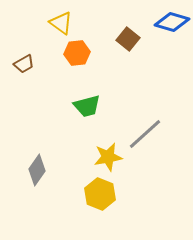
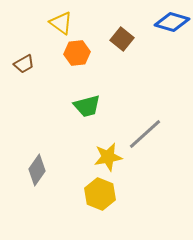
brown square: moved 6 px left
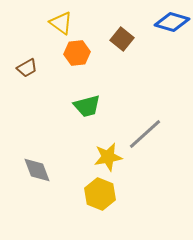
brown trapezoid: moved 3 px right, 4 px down
gray diamond: rotated 56 degrees counterclockwise
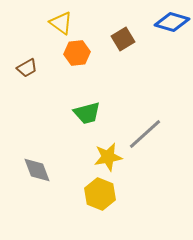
brown square: moved 1 px right; rotated 20 degrees clockwise
green trapezoid: moved 7 px down
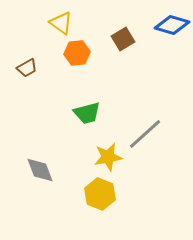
blue diamond: moved 3 px down
gray diamond: moved 3 px right
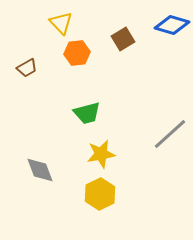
yellow triangle: rotated 10 degrees clockwise
gray line: moved 25 px right
yellow star: moved 7 px left, 3 px up
yellow hexagon: rotated 12 degrees clockwise
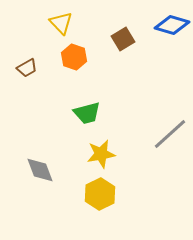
orange hexagon: moved 3 px left, 4 px down; rotated 25 degrees clockwise
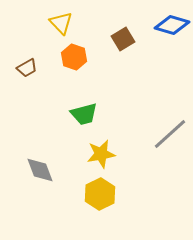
green trapezoid: moved 3 px left, 1 px down
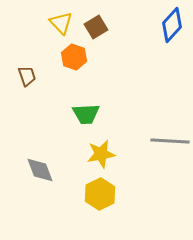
blue diamond: rotated 64 degrees counterclockwise
brown square: moved 27 px left, 12 px up
brown trapezoid: moved 8 px down; rotated 80 degrees counterclockwise
green trapezoid: moved 2 px right; rotated 12 degrees clockwise
gray line: moved 7 px down; rotated 45 degrees clockwise
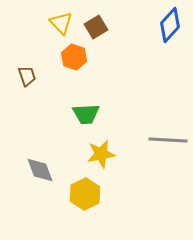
blue diamond: moved 2 px left
gray line: moved 2 px left, 1 px up
yellow hexagon: moved 15 px left
